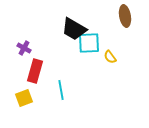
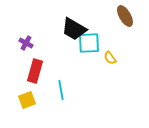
brown ellipse: rotated 20 degrees counterclockwise
purple cross: moved 2 px right, 5 px up
yellow semicircle: moved 1 px down
yellow square: moved 3 px right, 2 px down
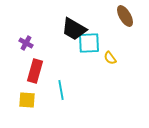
yellow square: rotated 24 degrees clockwise
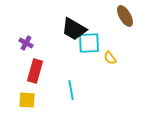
cyan line: moved 10 px right
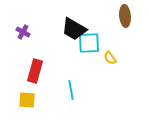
brown ellipse: rotated 25 degrees clockwise
purple cross: moved 3 px left, 11 px up
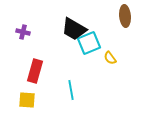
purple cross: rotated 16 degrees counterclockwise
cyan square: rotated 20 degrees counterclockwise
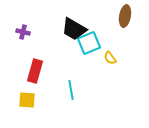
brown ellipse: rotated 15 degrees clockwise
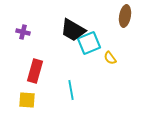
black trapezoid: moved 1 px left, 1 px down
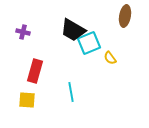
cyan line: moved 2 px down
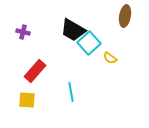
cyan square: rotated 20 degrees counterclockwise
yellow semicircle: rotated 16 degrees counterclockwise
red rectangle: rotated 25 degrees clockwise
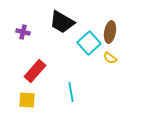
brown ellipse: moved 15 px left, 16 px down
black trapezoid: moved 11 px left, 8 px up
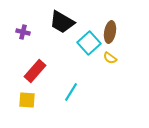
cyan line: rotated 42 degrees clockwise
